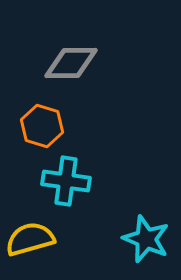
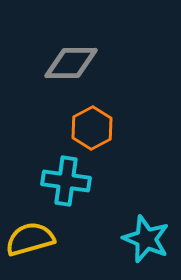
orange hexagon: moved 50 px right, 2 px down; rotated 15 degrees clockwise
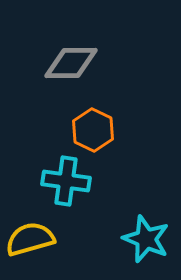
orange hexagon: moved 1 px right, 2 px down; rotated 6 degrees counterclockwise
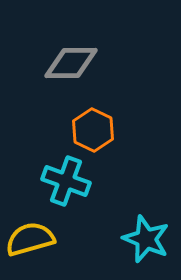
cyan cross: rotated 12 degrees clockwise
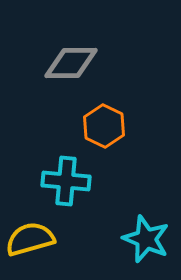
orange hexagon: moved 11 px right, 4 px up
cyan cross: rotated 15 degrees counterclockwise
